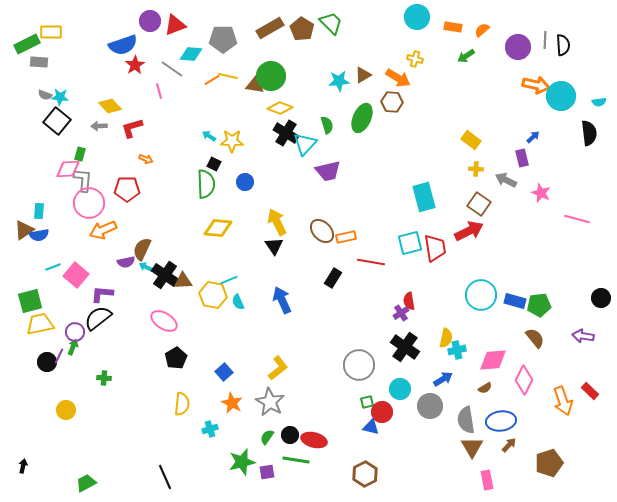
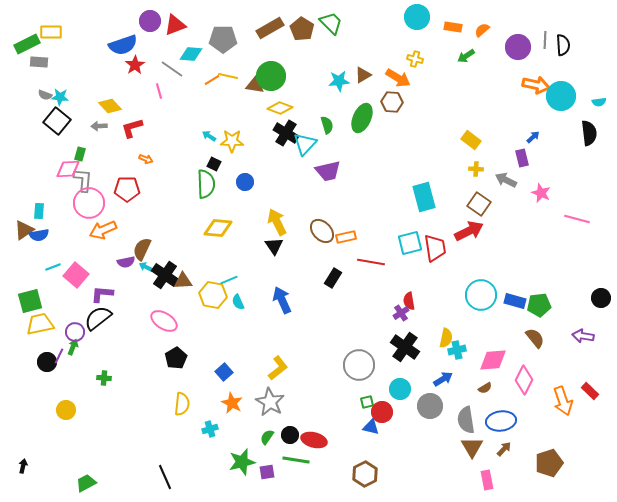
brown arrow at (509, 445): moved 5 px left, 4 px down
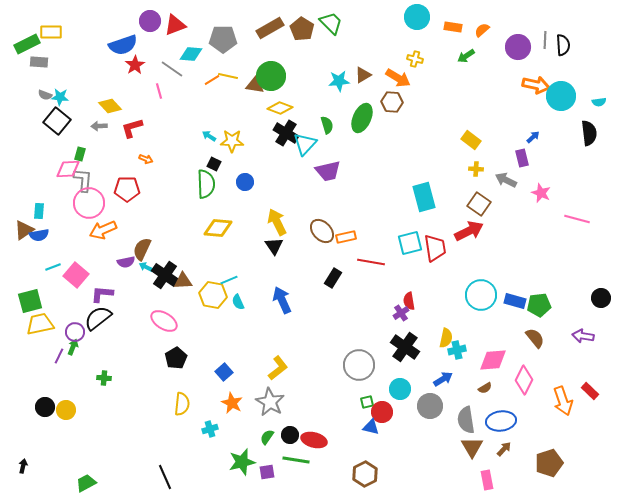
black circle at (47, 362): moved 2 px left, 45 px down
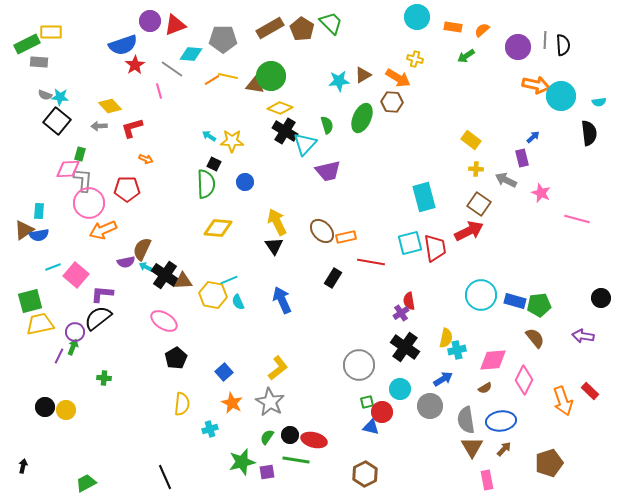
black cross at (286, 133): moved 1 px left, 2 px up
